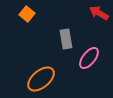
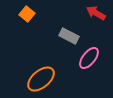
red arrow: moved 3 px left
gray rectangle: moved 3 px right, 3 px up; rotated 54 degrees counterclockwise
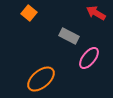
orange square: moved 2 px right, 1 px up
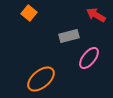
red arrow: moved 2 px down
gray rectangle: rotated 42 degrees counterclockwise
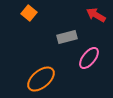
gray rectangle: moved 2 px left, 1 px down
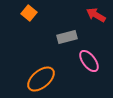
pink ellipse: moved 3 px down; rotated 75 degrees counterclockwise
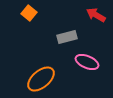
pink ellipse: moved 2 px left, 1 px down; rotated 30 degrees counterclockwise
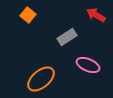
orange square: moved 1 px left, 2 px down
gray rectangle: rotated 18 degrees counterclockwise
pink ellipse: moved 1 px right, 3 px down
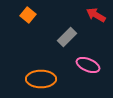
gray rectangle: rotated 12 degrees counterclockwise
orange ellipse: rotated 40 degrees clockwise
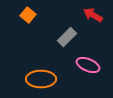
red arrow: moved 3 px left
